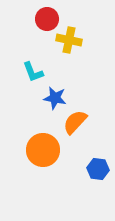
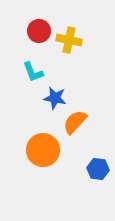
red circle: moved 8 px left, 12 px down
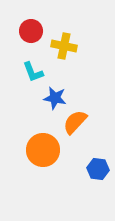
red circle: moved 8 px left
yellow cross: moved 5 px left, 6 px down
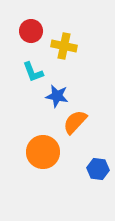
blue star: moved 2 px right, 2 px up
orange circle: moved 2 px down
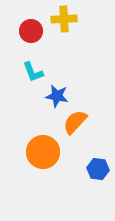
yellow cross: moved 27 px up; rotated 15 degrees counterclockwise
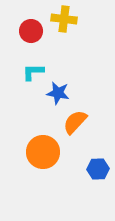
yellow cross: rotated 10 degrees clockwise
cyan L-shape: rotated 110 degrees clockwise
blue star: moved 1 px right, 3 px up
blue hexagon: rotated 10 degrees counterclockwise
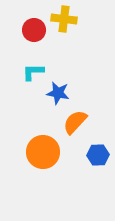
red circle: moved 3 px right, 1 px up
blue hexagon: moved 14 px up
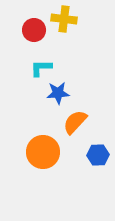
cyan L-shape: moved 8 px right, 4 px up
blue star: rotated 15 degrees counterclockwise
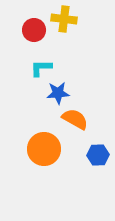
orange semicircle: moved 3 px up; rotated 76 degrees clockwise
orange circle: moved 1 px right, 3 px up
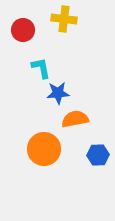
red circle: moved 11 px left
cyan L-shape: rotated 80 degrees clockwise
orange semicircle: rotated 40 degrees counterclockwise
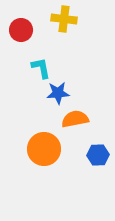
red circle: moved 2 px left
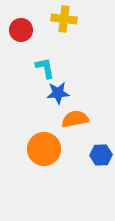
cyan L-shape: moved 4 px right
blue hexagon: moved 3 px right
